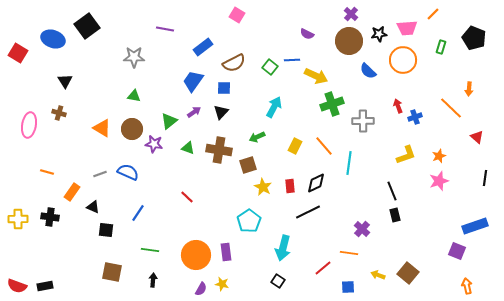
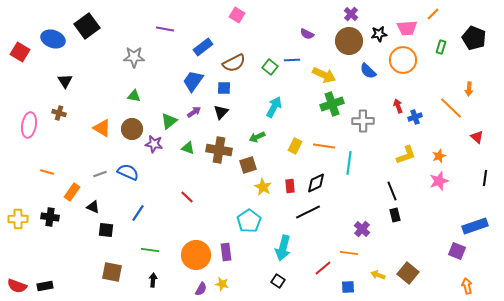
red square at (18, 53): moved 2 px right, 1 px up
yellow arrow at (316, 76): moved 8 px right, 1 px up
orange line at (324, 146): rotated 40 degrees counterclockwise
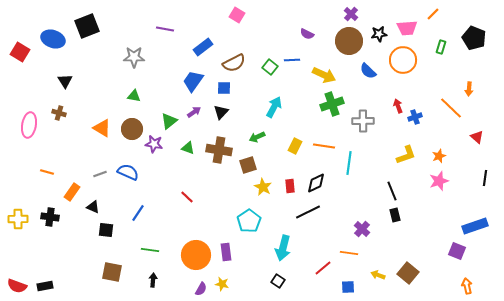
black square at (87, 26): rotated 15 degrees clockwise
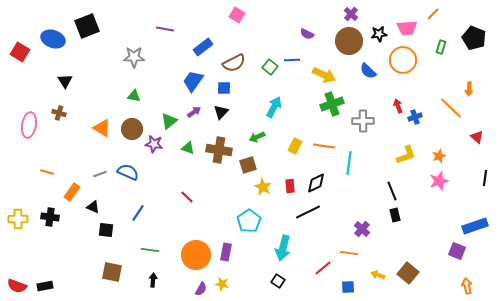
purple rectangle at (226, 252): rotated 18 degrees clockwise
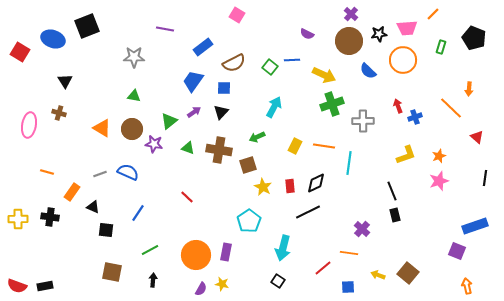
green line at (150, 250): rotated 36 degrees counterclockwise
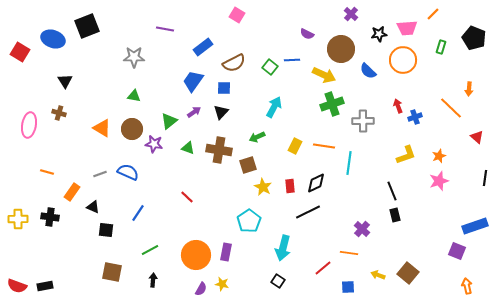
brown circle at (349, 41): moved 8 px left, 8 px down
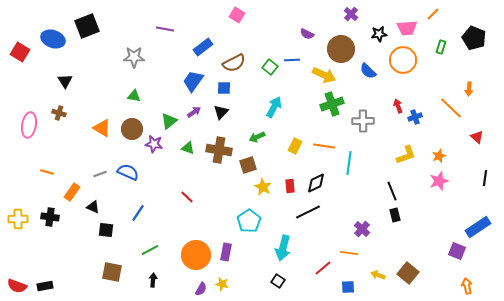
blue rectangle at (475, 226): moved 3 px right, 1 px down; rotated 15 degrees counterclockwise
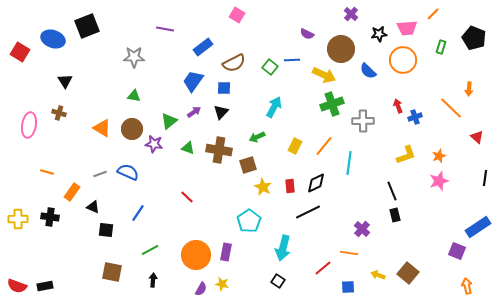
orange line at (324, 146): rotated 60 degrees counterclockwise
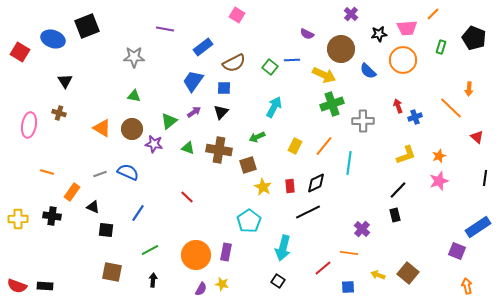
black line at (392, 191): moved 6 px right, 1 px up; rotated 66 degrees clockwise
black cross at (50, 217): moved 2 px right, 1 px up
black rectangle at (45, 286): rotated 14 degrees clockwise
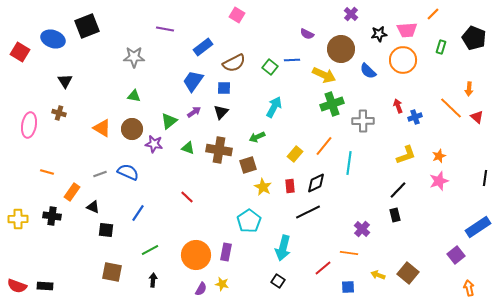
pink trapezoid at (407, 28): moved 2 px down
red triangle at (477, 137): moved 20 px up
yellow rectangle at (295, 146): moved 8 px down; rotated 14 degrees clockwise
purple square at (457, 251): moved 1 px left, 4 px down; rotated 30 degrees clockwise
orange arrow at (467, 286): moved 2 px right, 2 px down
